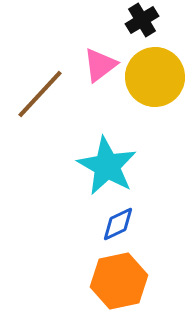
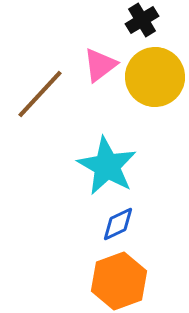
orange hexagon: rotated 8 degrees counterclockwise
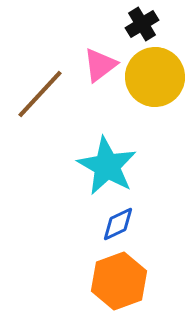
black cross: moved 4 px down
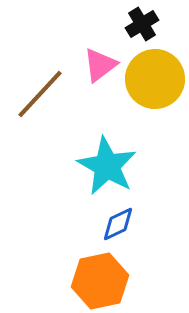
yellow circle: moved 2 px down
orange hexagon: moved 19 px left; rotated 8 degrees clockwise
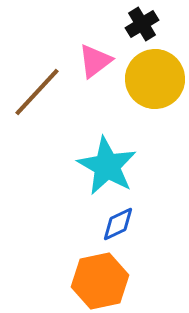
pink triangle: moved 5 px left, 4 px up
brown line: moved 3 px left, 2 px up
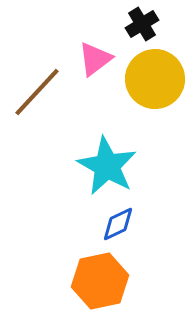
pink triangle: moved 2 px up
